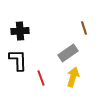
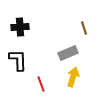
black cross: moved 4 px up
gray rectangle: rotated 12 degrees clockwise
red line: moved 6 px down
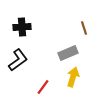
black cross: moved 2 px right
black L-shape: rotated 55 degrees clockwise
red line: moved 2 px right, 3 px down; rotated 56 degrees clockwise
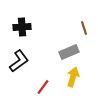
gray rectangle: moved 1 px right, 1 px up
black L-shape: moved 1 px right, 1 px down
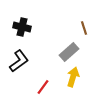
black cross: rotated 18 degrees clockwise
gray rectangle: rotated 18 degrees counterclockwise
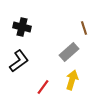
yellow arrow: moved 1 px left, 3 px down
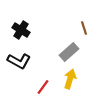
black cross: moved 1 px left, 3 px down; rotated 18 degrees clockwise
black L-shape: rotated 65 degrees clockwise
yellow arrow: moved 2 px left, 1 px up
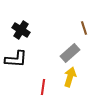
gray rectangle: moved 1 px right, 1 px down
black L-shape: moved 3 px left, 2 px up; rotated 25 degrees counterclockwise
yellow arrow: moved 2 px up
red line: rotated 28 degrees counterclockwise
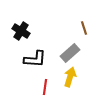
black cross: moved 1 px down
black L-shape: moved 19 px right
red line: moved 2 px right
